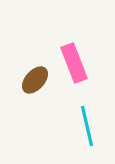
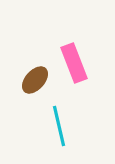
cyan line: moved 28 px left
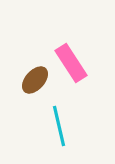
pink rectangle: moved 3 px left; rotated 12 degrees counterclockwise
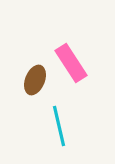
brown ellipse: rotated 20 degrees counterclockwise
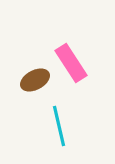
brown ellipse: rotated 40 degrees clockwise
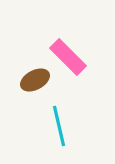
pink rectangle: moved 3 px left, 6 px up; rotated 12 degrees counterclockwise
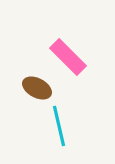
brown ellipse: moved 2 px right, 8 px down; rotated 56 degrees clockwise
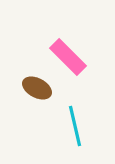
cyan line: moved 16 px right
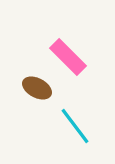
cyan line: rotated 24 degrees counterclockwise
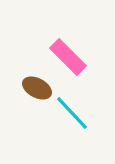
cyan line: moved 3 px left, 13 px up; rotated 6 degrees counterclockwise
